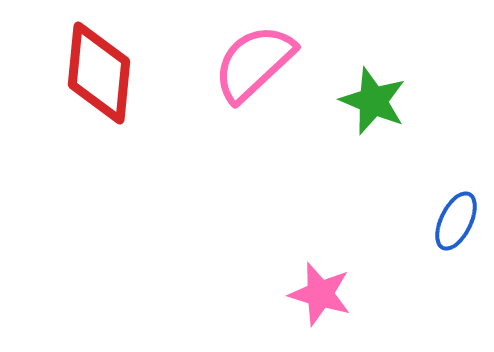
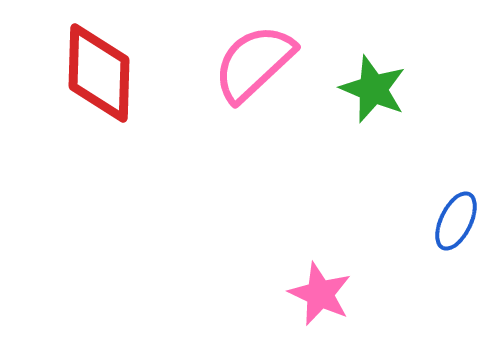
red diamond: rotated 4 degrees counterclockwise
green star: moved 12 px up
pink star: rotated 8 degrees clockwise
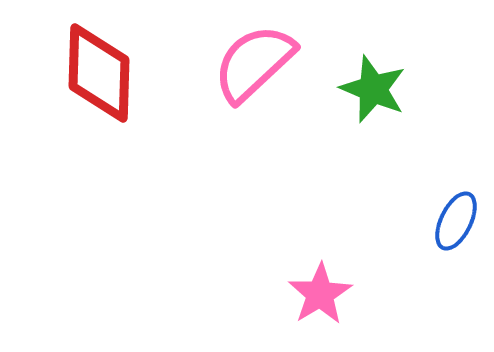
pink star: rotated 16 degrees clockwise
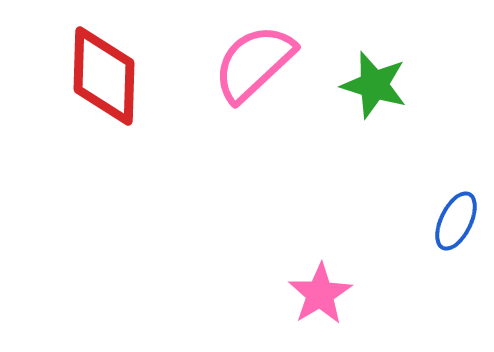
red diamond: moved 5 px right, 3 px down
green star: moved 1 px right, 4 px up; rotated 6 degrees counterclockwise
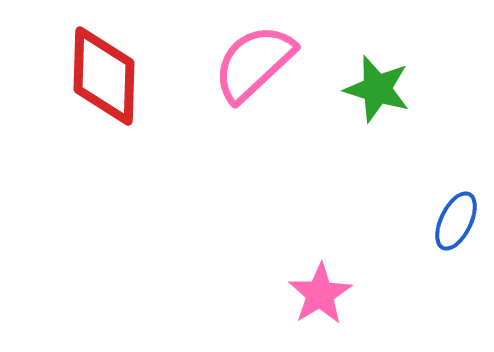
green star: moved 3 px right, 4 px down
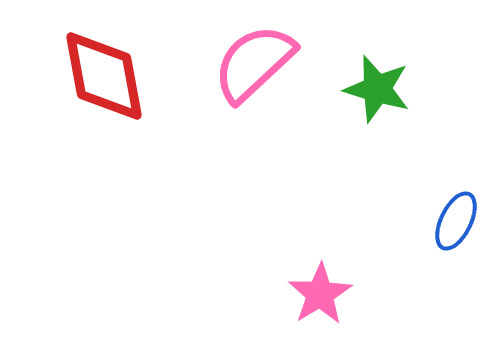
red diamond: rotated 12 degrees counterclockwise
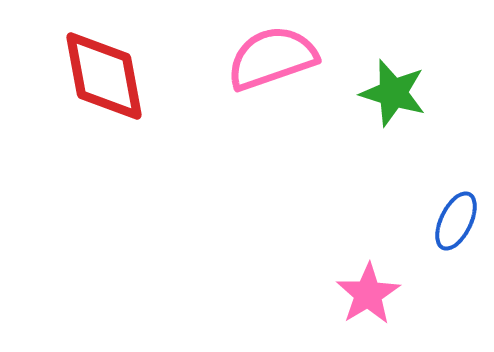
pink semicircle: moved 18 px right, 5 px up; rotated 24 degrees clockwise
green star: moved 16 px right, 4 px down
pink star: moved 48 px right
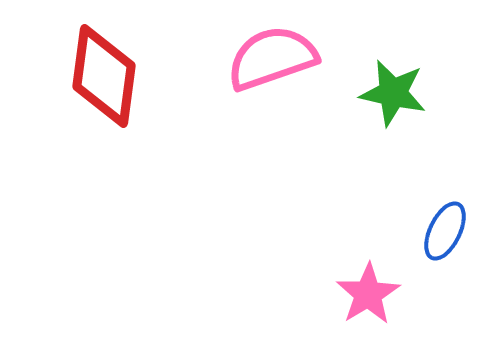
red diamond: rotated 18 degrees clockwise
green star: rotated 4 degrees counterclockwise
blue ellipse: moved 11 px left, 10 px down
